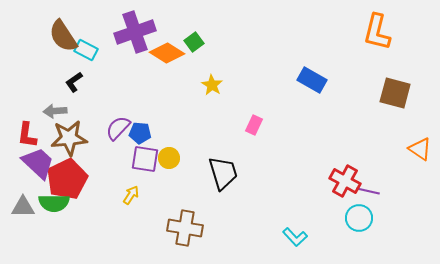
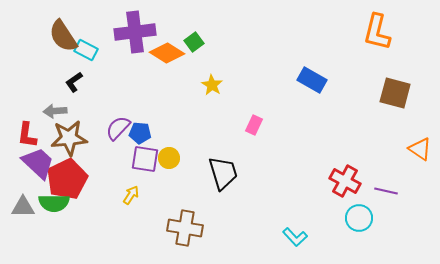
purple cross: rotated 12 degrees clockwise
purple line: moved 18 px right
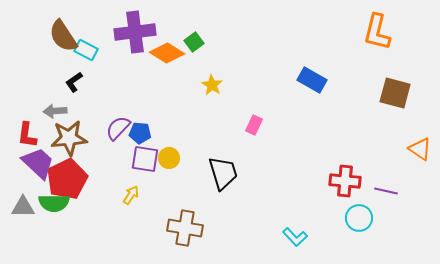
red cross: rotated 24 degrees counterclockwise
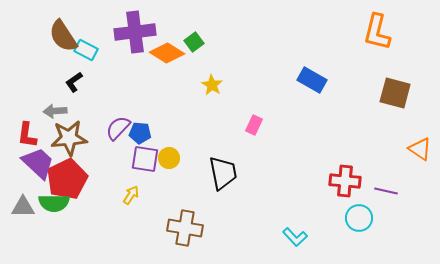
black trapezoid: rotated 6 degrees clockwise
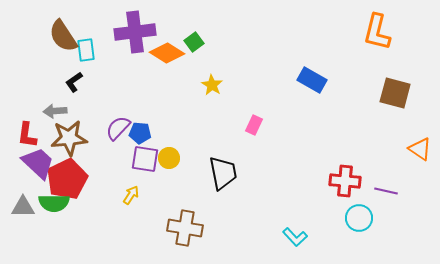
cyan rectangle: rotated 55 degrees clockwise
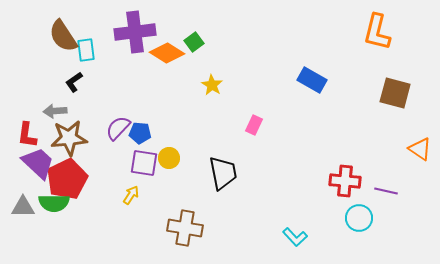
purple square: moved 1 px left, 4 px down
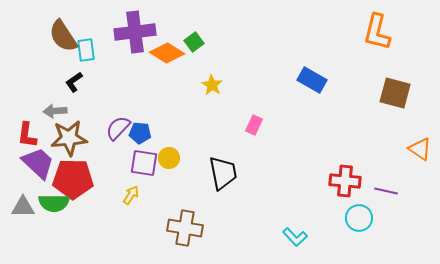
red pentagon: moved 6 px right; rotated 27 degrees clockwise
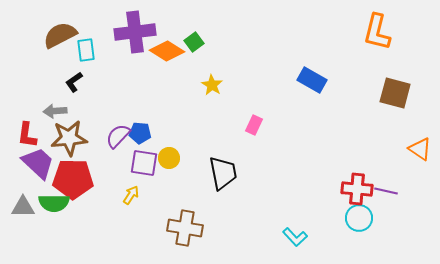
brown semicircle: moved 3 px left, 1 px up; rotated 96 degrees clockwise
orange diamond: moved 2 px up
purple semicircle: moved 8 px down
red cross: moved 12 px right, 8 px down
